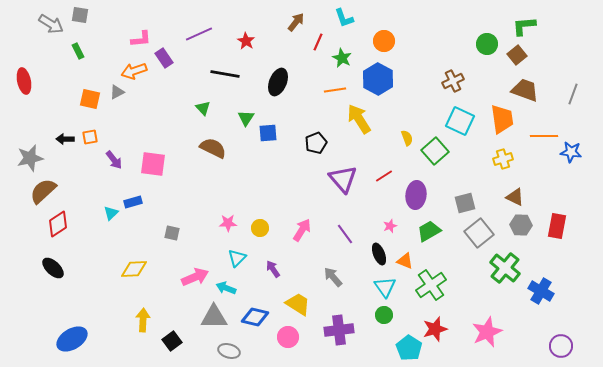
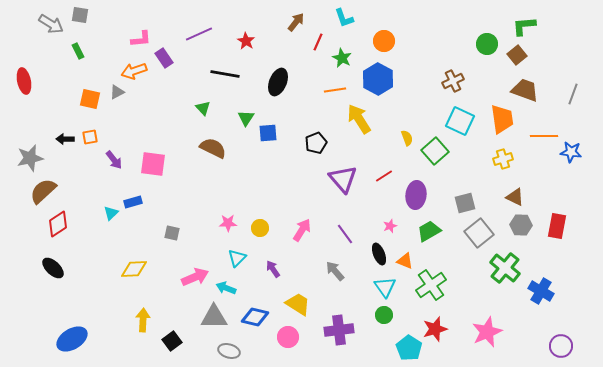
gray arrow at (333, 277): moved 2 px right, 6 px up
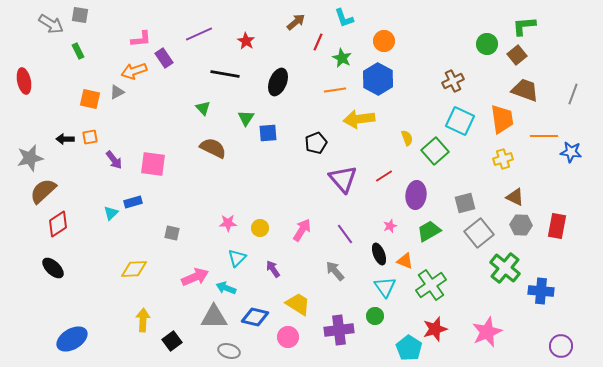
brown arrow at (296, 22): rotated 12 degrees clockwise
yellow arrow at (359, 119): rotated 64 degrees counterclockwise
blue cross at (541, 291): rotated 25 degrees counterclockwise
green circle at (384, 315): moved 9 px left, 1 px down
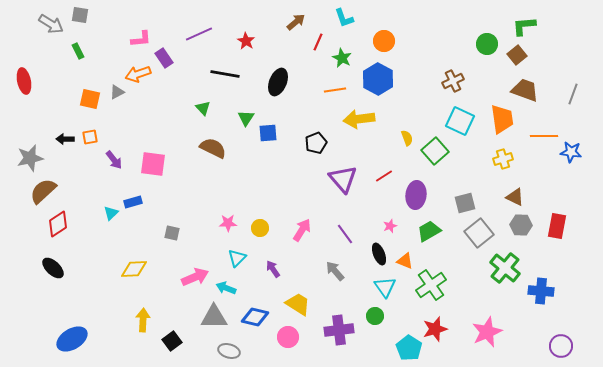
orange arrow at (134, 71): moved 4 px right, 3 px down
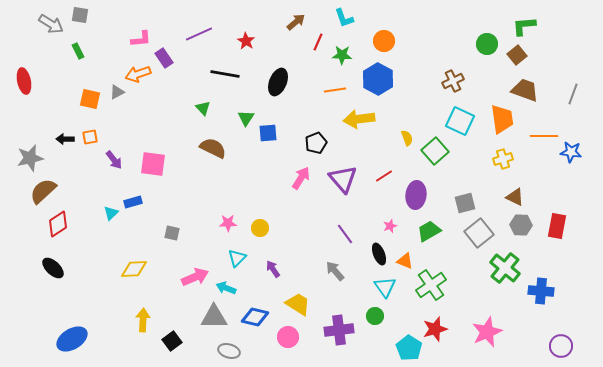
green star at (342, 58): moved 3 px up; rotated 24 degrees counterclockwise
pink arrow at (302, 230): moved 1 px left, 52 px up
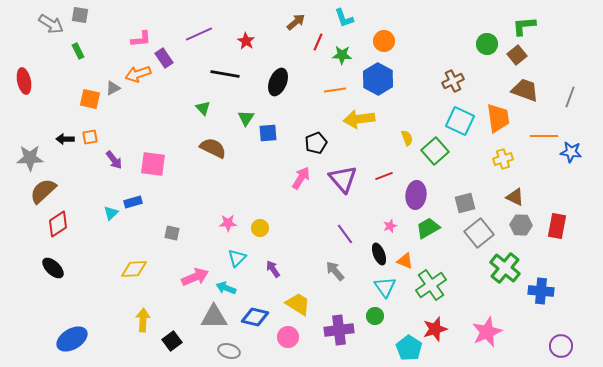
gray triangle at (117, 92): moved 4 px left, 4 px up
gray line at (573, 94): moved 3 px left, 3 px down
orange trapezoid at (502, 119): moved 4 px left, 1 px up
gray star at (30, 158): rotated 12 degrees clockwise
red line at (384, 176): rotated 12 degrees clockwise
green trapezoid at (429, 231): moved 1 px left, 3 px up
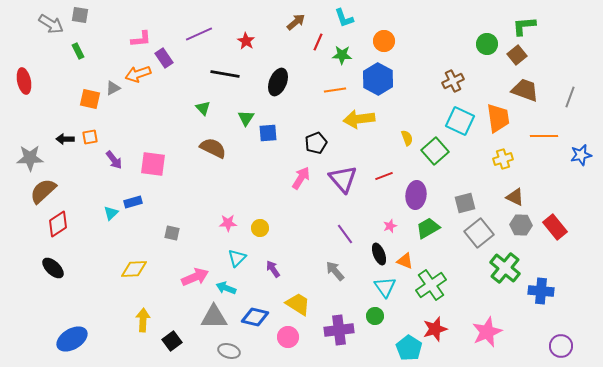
blue star at (571, 152): moved 10 px right, 3 px down; rotated 20 degrees counterclockwise
red rectangle at (557, 226): moved 2 px left, 1 px down; rotated 50 degrees counterclockwise
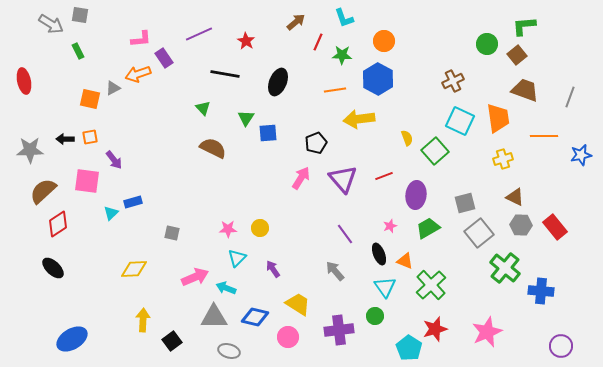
gray star at (30, 158): moved 8 px up
pink square at (153, 164): moved 66 px left, 17 px down
pink star at (228, 223): moved 6 px down
green cross at (431, 285): rotated 8 degrees counterclockwise
